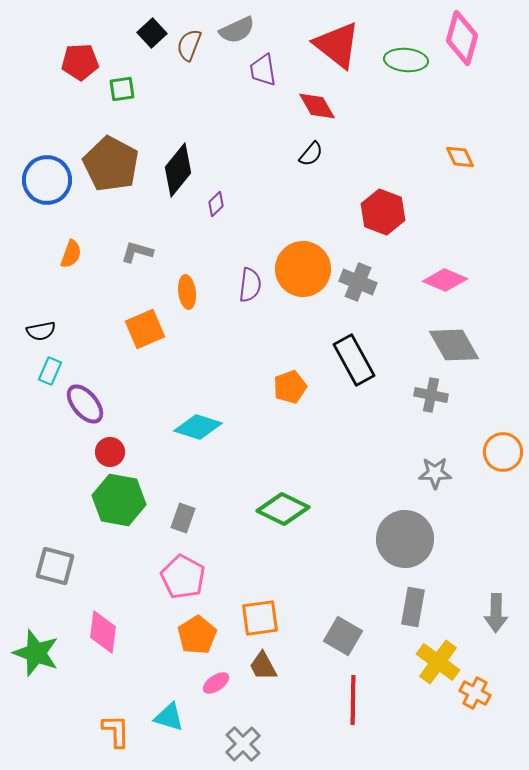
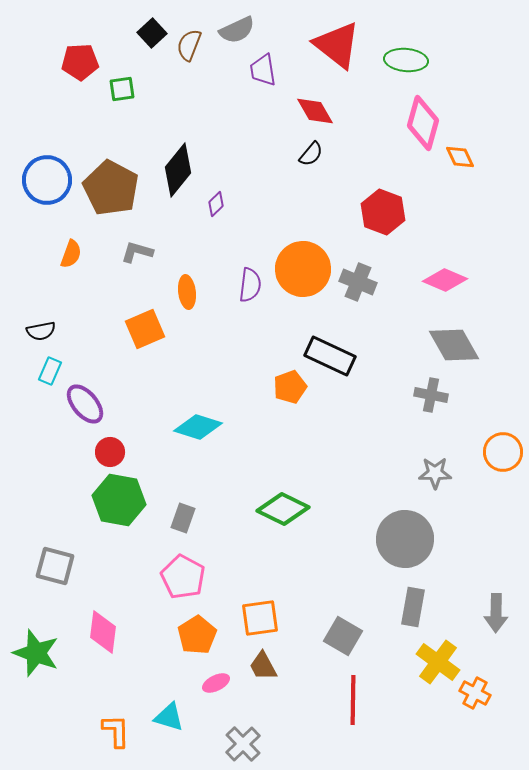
pink diamond at (462, 38): moved 39 px left, 85 px down
red diamond at (317, 106): moved 2 px left, 5 px down
brown pentagon at (111, 164): moved 24 px down
black rectangle at (354, 360): moved 24 px left, 4 px up; rotated 36 degrees counterclockwise
pink ellipse at (216, 683): rotated 8 degrees clockwise
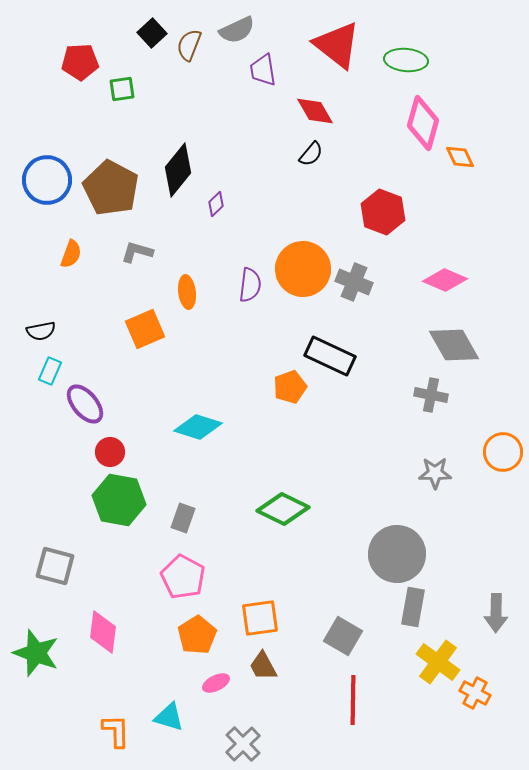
gray cross at (358, 282): moved 4 px left
gray circle at (405, 539): moved 8 px left, 15 px down
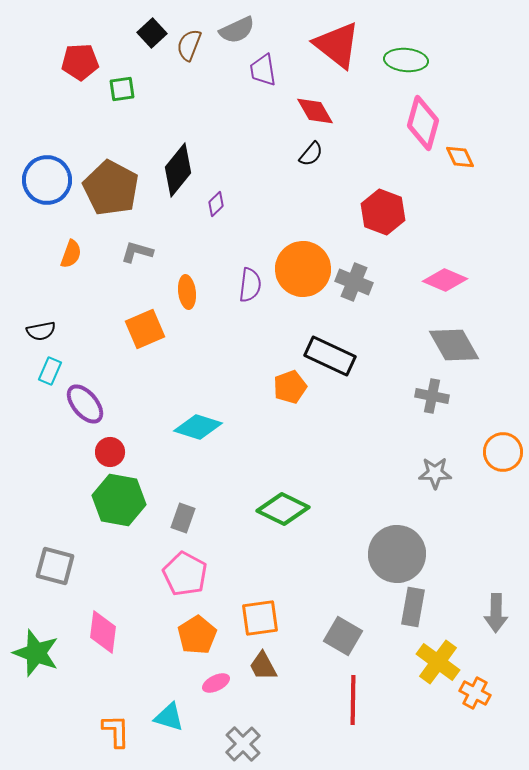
gray cross at (431, 395): moved 1 px right, 1 px down
pink pentagon at (183, 577): moved 2 px right, 3 px up
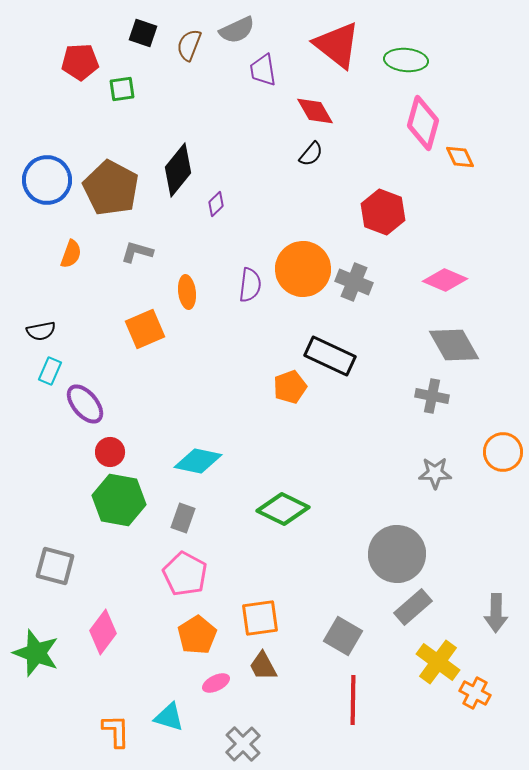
black square at (152, 33): moved 9 px left; rotated 28 degrees counterclockwise
cyan diamond at (198, 427): moved 34 px down; rotated 6 degrees counterclockwise
gray rectangle at (413, 607): rotated 39 degrees clockwise
pink diamond at (103, 632): rotated 30 degrees clockwise
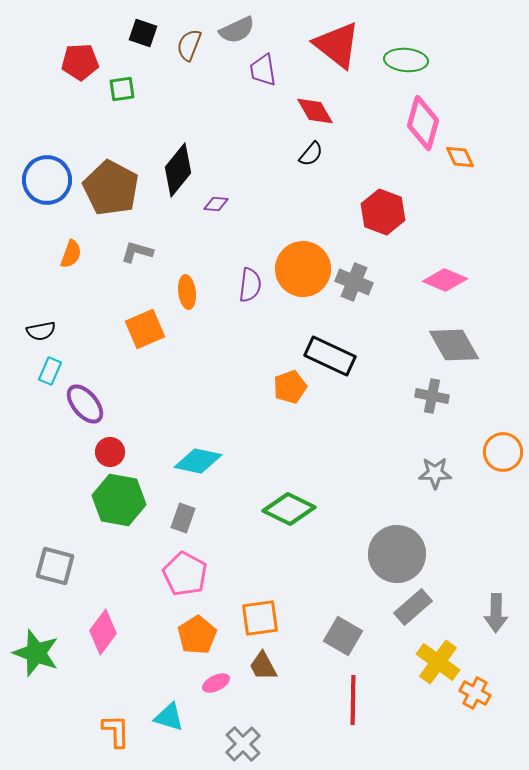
purple diamond at (216, 204): rotated 50 degrees clockwise
green diamond at (283, 509): moved 6 px right
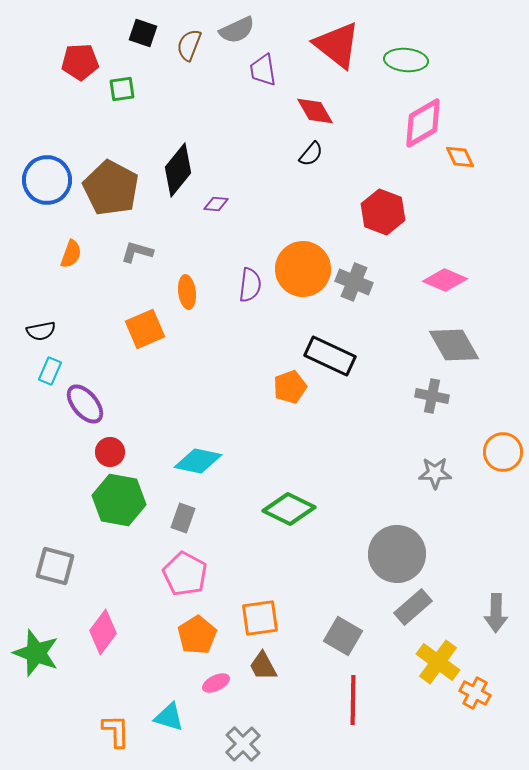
pink diamond at (423, 123): rotated 44 degrees clockwise
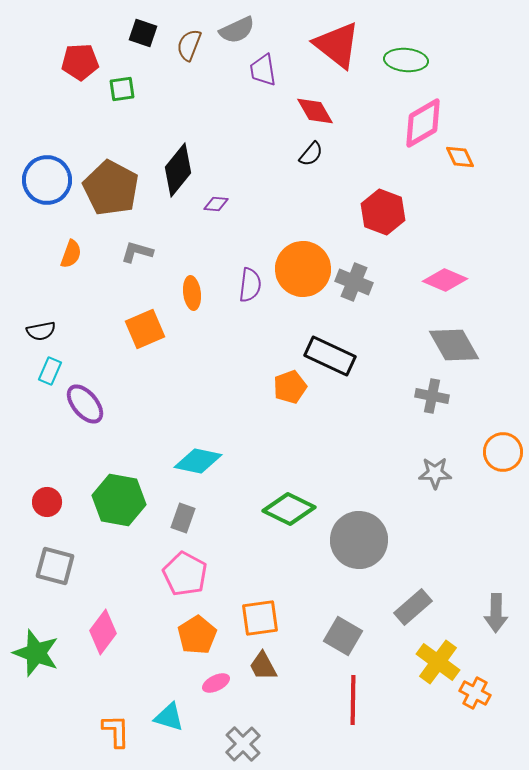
orange ellipse at (187, 292): moved 5 px right, 1 px down
red circle at (110, 452): moved 63 px left, 50 px down
gray circle at (397, 554): moved 38 px left, 14 px up
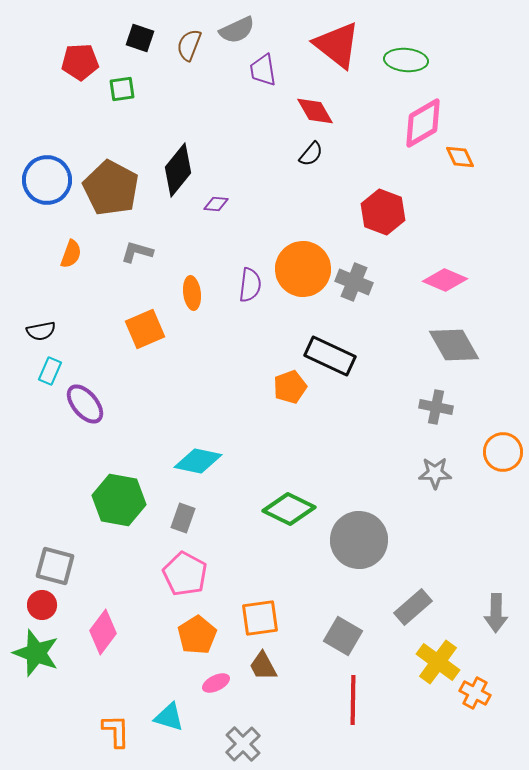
black square at (143, 33): moved 3 px left, 5 px down
gray cross at (432, 396): moved 4 px right, 11 px down
red circle at (47, 502): moved 5 px left, 103 px down
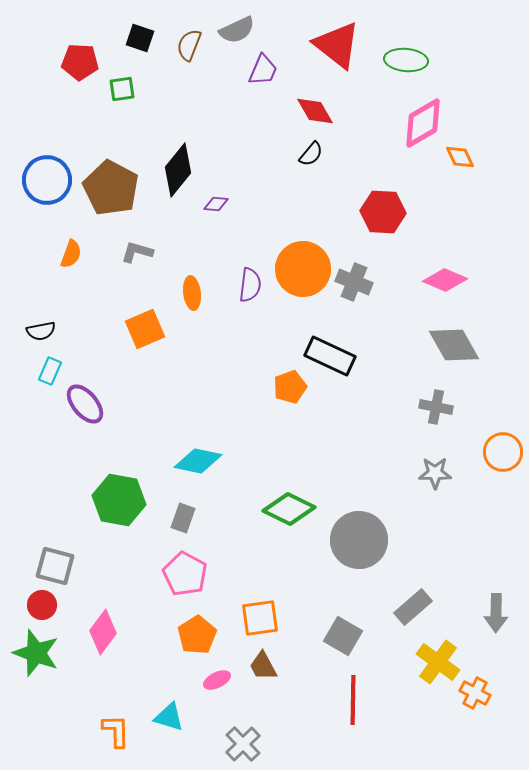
red pentagon at (80, 62): rotated 6 degrees clockwise
purple trapezoid at (263, 70): rotated 148 degrees counterclockwise
red hexagon at (383, 212): rotated 18 degrees counterclockwise
pink ellipse at (216, 683): moved 1 px right, 3 px up
